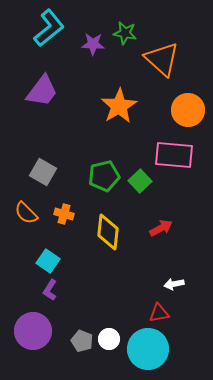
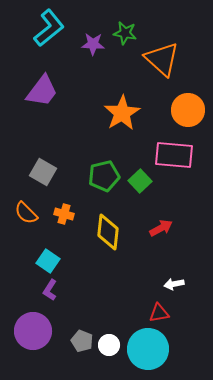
orange star: moved 3 px right, 7 px down
white circle: moved 6 px down
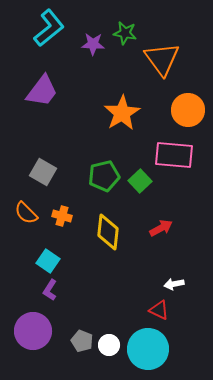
orange triangle: rotated 12 degrees clockwise
orange cross: moved 2 px left, 2 px down
red triangle: moved 3 px up; rotated 35 degrees clockwise
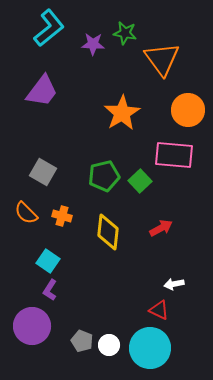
purple circle: moved 1 px left, 5 px up
cyan circle: moved 2 px right, 1 px up
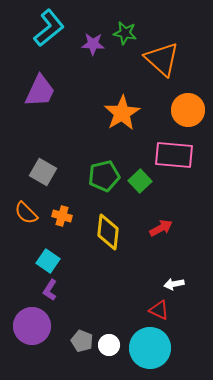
orange triangle: rotated 12 degrees counterclockwise
purple trapezoid: moved 2 px left; rotated 12 degrees counterclockwise
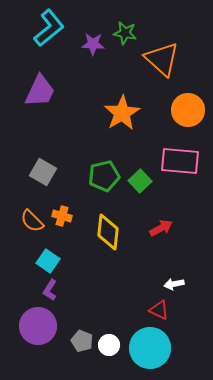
pink rectangle: moved 6 px right, 6 px down
orange semicircle: moved 6 px right, 8 px down
purple circle: moved 6 px right
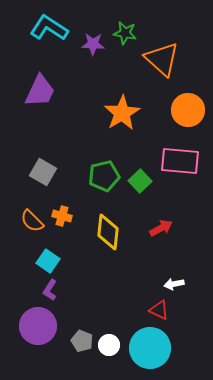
cyan L-shape: rotated 108 degrees counterclockwise
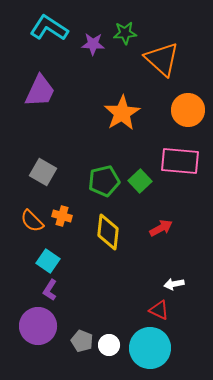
green star: rotated 15 degrees counterclockwise
green pentagon: moved 5 px down
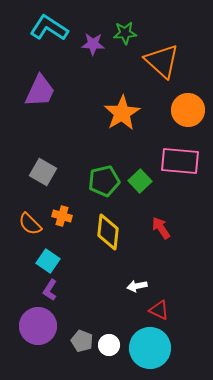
orange triangle: moved 2 px down
orange semicircle: moved 2 px left, 3 px down
red arrow: rotated 95 degrees counterclockwise
white arrow: moved 37 px left, 2 px down
